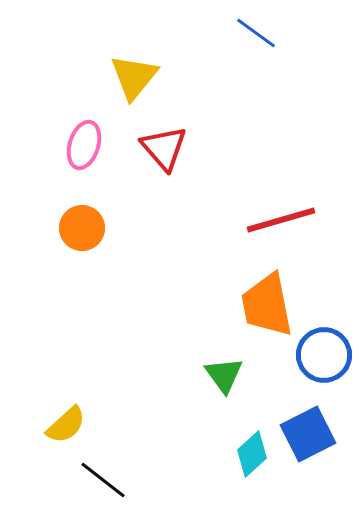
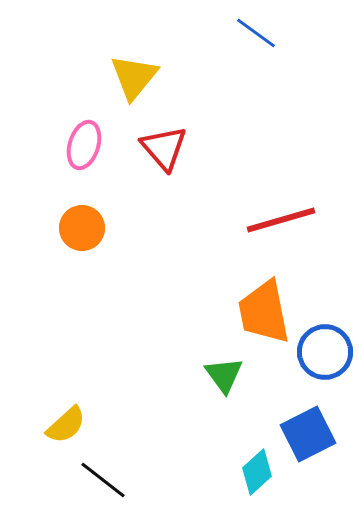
orange trapezoid: moved 3 px left, 7 px down
blue circle: moved 1 px right, 3 px up
cyan diamond: moved 5 px right, 18 px down
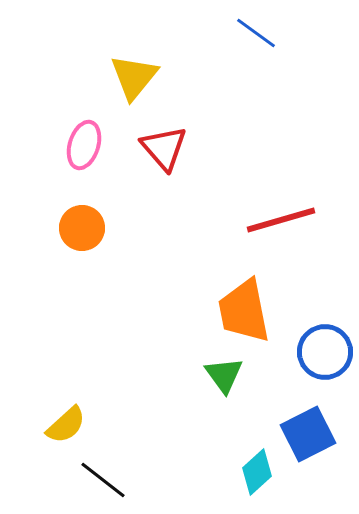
orange trapezoid: moved 20 px left, 1 px up
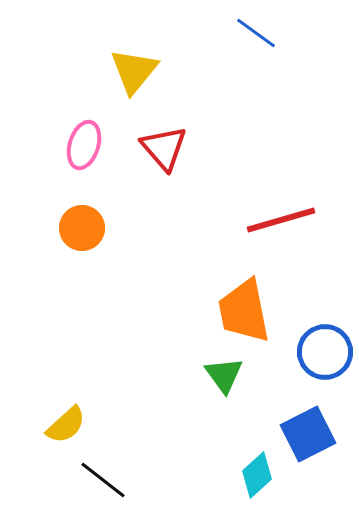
yellow triangle: moved 6 px up
cyan diamond: moved 3 px down
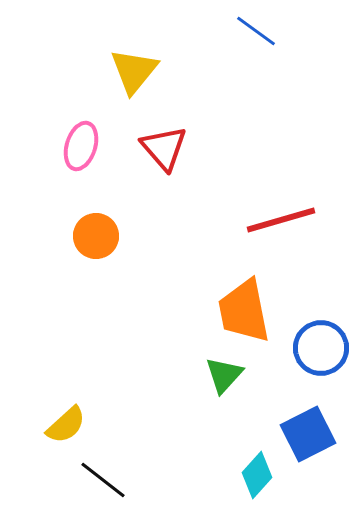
blue line: moved 2 px up
pink ellipse: moved 3 px left, 1 px down
orange circle: moved 14 px right, 8 px down
blue circle: moved 4 px left, 4 px up
green triangle: rotated 18 degrees clockwise
cyan diamond: rotated 6 degrees counterclockwise
